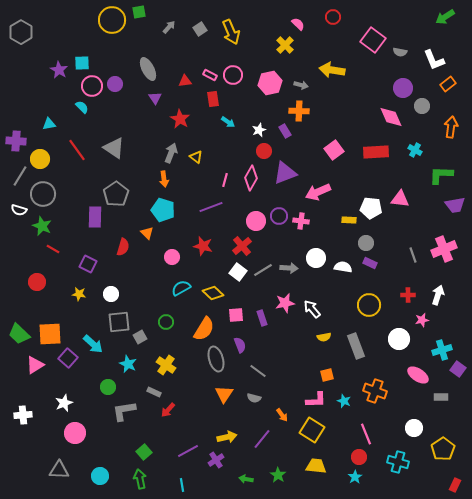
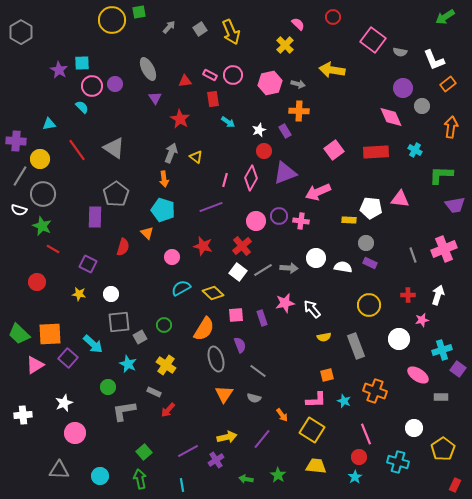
gray arrow at (301, 85): moved 3 px left, 1 px up
green circle at (166, 322): moved 2 px left, 3 px down
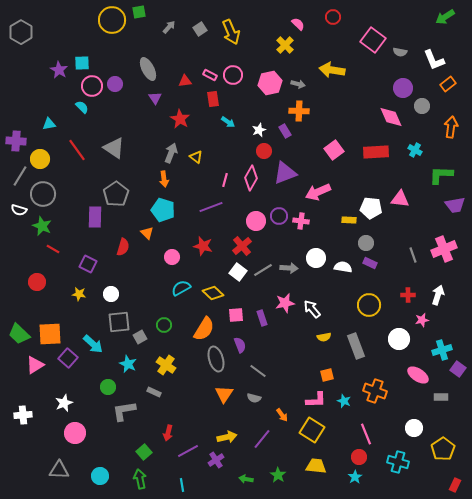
red arrow at (168, 410): moved 23 px down; rotated 28 degrees counterclockwise
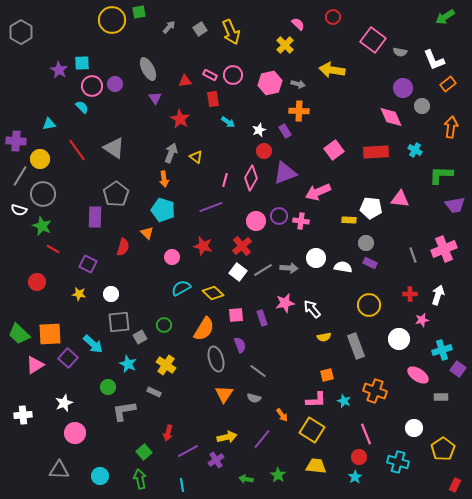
red cross at (408, 295): moved 2 px right, 1 px up
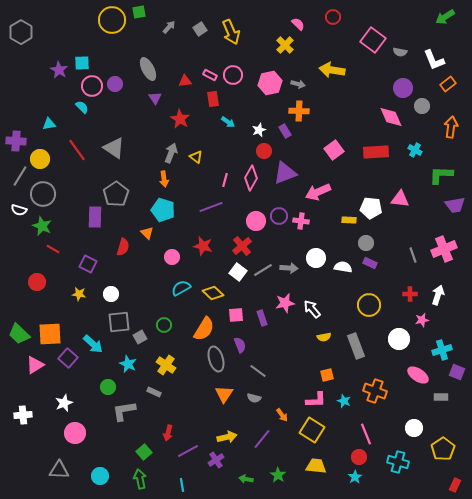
purple square at (458, 369): moved 1 px left, 3 px down; rotated 14 degrees counterclockwise
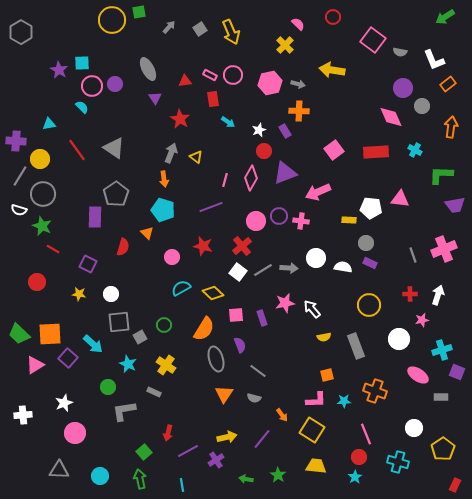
cyan star at (344, 401): rotated 24 degrees counterclockwise
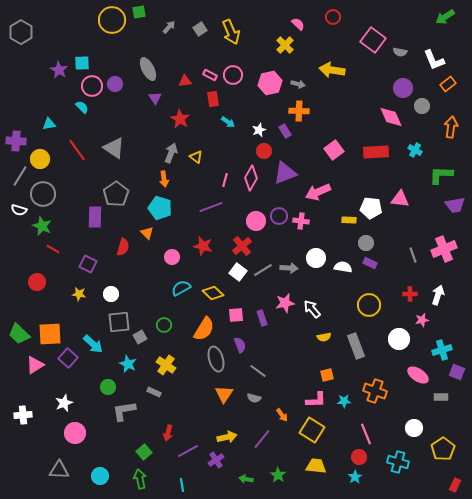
cyan pentagon at (163, 210): moved 3 px left, 2 px up
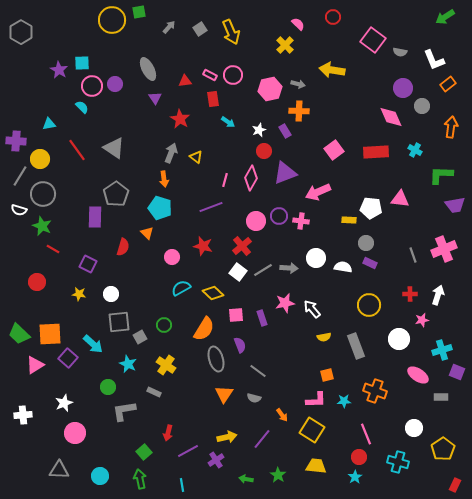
pink hexagon at (270, 83): moved 6 px down
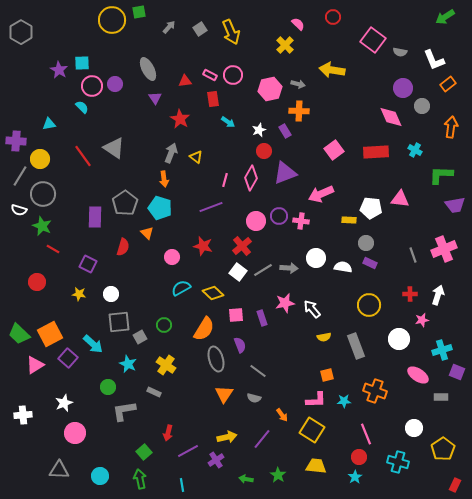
red line at (77, 150): moved 6 px right, 6 px down
pink arrow at (318, 192): moved 3 px right, 2 px down
gray pentagon at (116, 194): moved 9 px right, 9 px down
orange square at (50, 334): rotated 25 degrees counterclockwise
